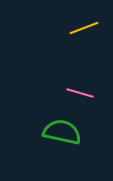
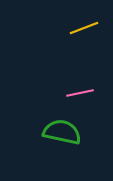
pink line: rotated 28 degrees counterclockwise
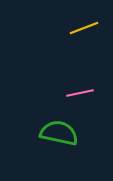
green semicircle: moved 3 px left, 1 px down
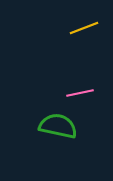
green semicircle: moved 1 px left, 7 px up
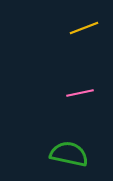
green semicircle: moved 11 px right, 28 px down
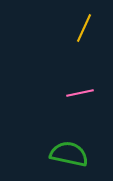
yellow line: rotated 44 degrees counterclockwise
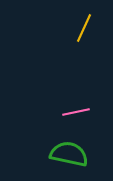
pink line: moved 4 px left, 19 px down
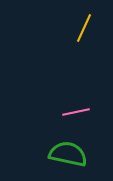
green semicircle: moved 1 px left
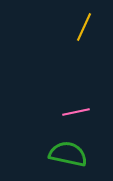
yellow line: moved 1 px up
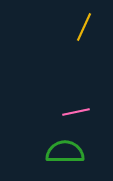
green semicircle: moved 3 px left, 2 px up; rotated 12 degrees counterclockwise
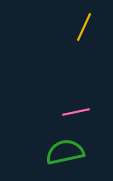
green semicircle: rotated 12 degrees counterclockwise
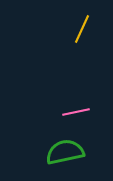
yellow line: moved 2 px left, 2 px down
